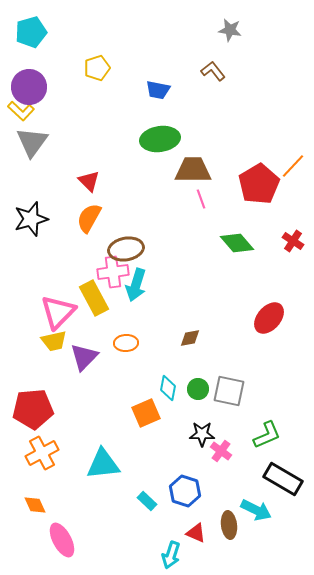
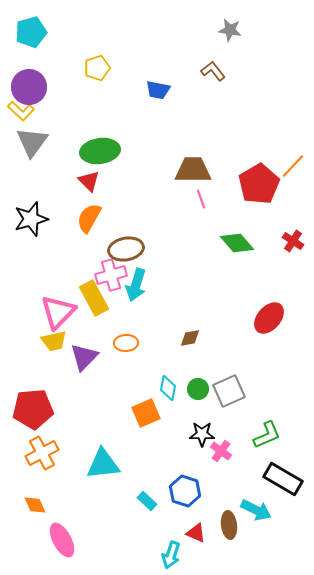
green ellipse at (160, 139): moved 60 px left, 12 px down
pink cross at (113, 272): moved 2 px left, 3 px down; rotated 8 degrees counterclockwise
gray square at (229, 391): rotated 36 degrees counterclockwise
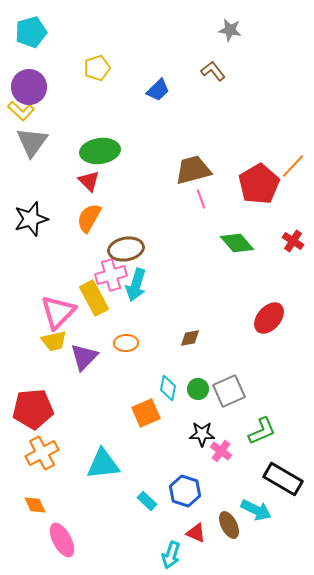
blue trapezoid at (158, 90): rotated 55 degrees counterclockwise
brown trapezoid at (193, 170): rotated 15 degrees counterclockwise
green L-shape at (267, 435): moved 5 px left, 4 px up
brown ellipse at (229, 525): rotated 20 degrees counterclockwise
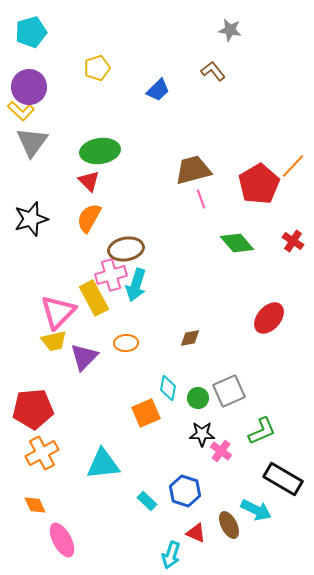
green circle at (198, 389): moved 9 px down
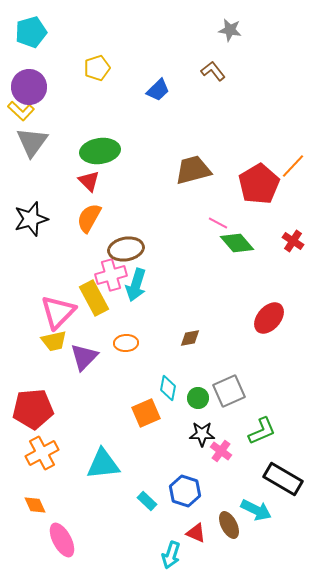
pink line at (201, 199): moved 17 px right, 24 px down; rotated 42 degrees counterclockwise
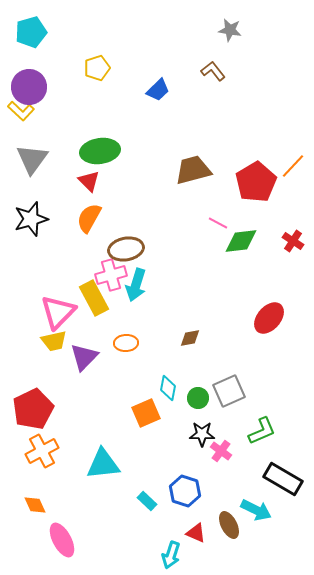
gray triangle at (32, 142): moved 17 px down
red pentagon at (259, 184): moved 3 px left, 2 px up
green diamond at (237, 243): moved 4 px right, 2 px up; rotated 56 degrees counterclockwise
red pentagon at (33, 409): rotated 21 degrees counterclockwise
orange cross at (42, 453): moved 2 px up
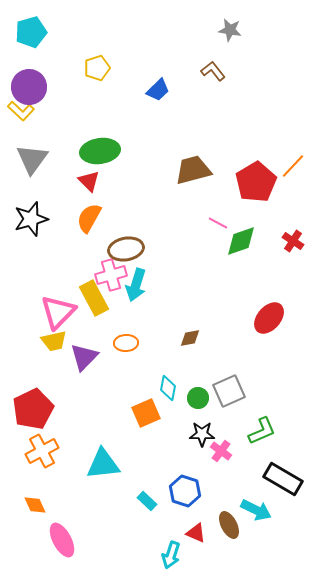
green diamond at (241, 241): rotated 12 degrees counterclockwise
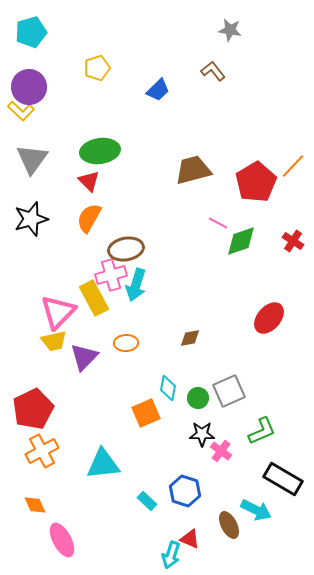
red triangle at (196, 533): moved 6 px left, 6 px down
